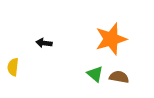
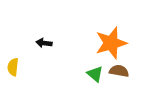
orange star: moved 4 px down
brown semicircle: moved 6 px up
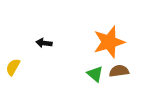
orange star: moved 2 px left, 1 px up
yellow semicircle: rotated 24 degrees clockwise
brown semicircle: rotated 18 degrees counterclockwise
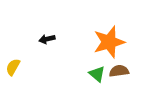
black arrow: moved 3 px right, 4 px up; rotated 21 degrees counterclockwise
green triangle: moved 2 px right
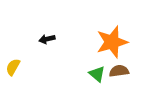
orange star: moved 3 px right
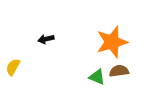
black arrow: moved 1 px left
green triangle: moved 3 px down; rotated 18 degrees counterclockwise
